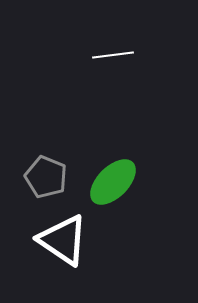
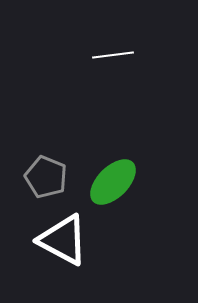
white triangle: rotated 6 degrees counterclockwise
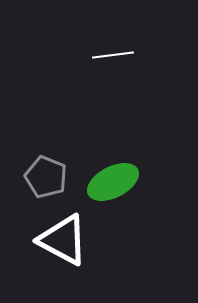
green ellipse: rotated 18 degrees clockwise
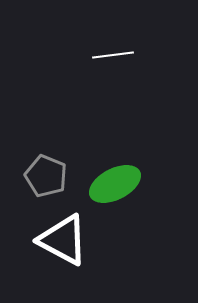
gray pentagon: moved 1 px up
green ellipse: moved 2 px right, 2 px down
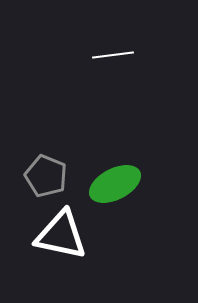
white triangle: moved 2 px left, 5 px up; rotated 16 degrees counterclockwise
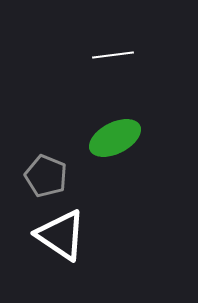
green ellipse: moved 46 px up
white triangle: rotated 22 degrees clockwise
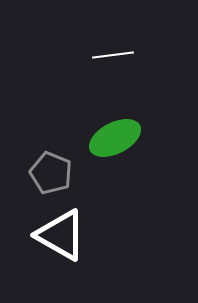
gray pentagon: moved 5 px right, 3 px up
white triangle: rotated 4 degrees counterclockwise
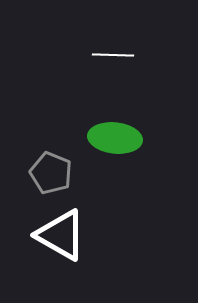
white line: rotated 9 degrees clockwise
green ellipse: rotated 33 degrees clockwise
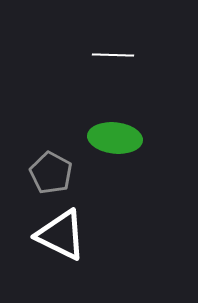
gray pentagon: rotated 6 degrees clockwise
white triangle: rotated 4 degrees counterclockwise
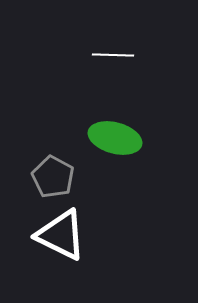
green ellipse: rotated 9 degrees clockwise
gray pentagon: moved 2 px right, 4 px down
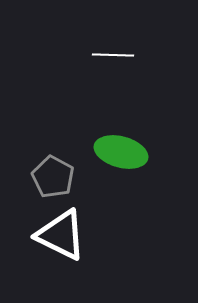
green ellipse: moved 6 px right, 14 px down
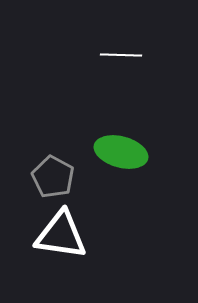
white line: moved 8 px right
white triangle: rotated 18 degrees counterclockwise
